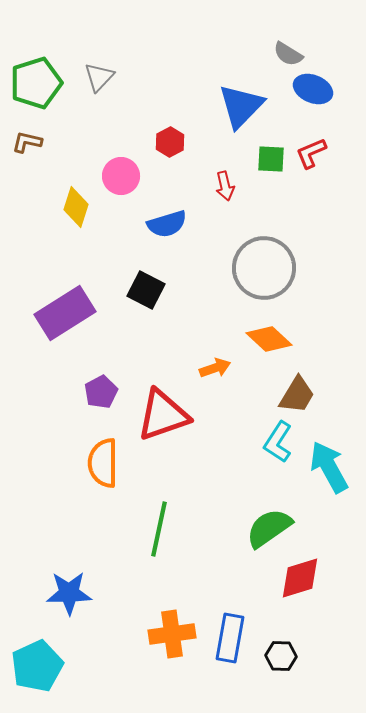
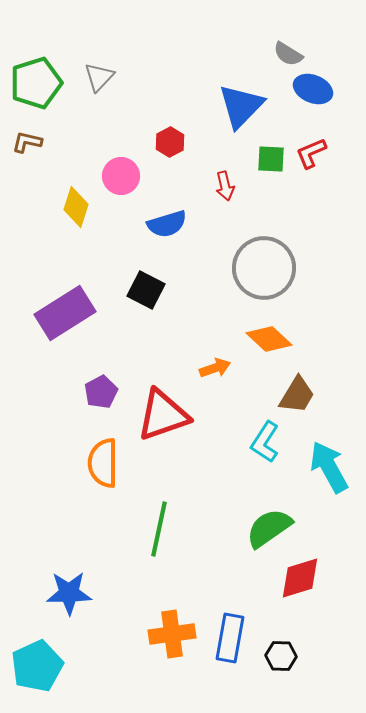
cyan L-shape: moved 13 px left
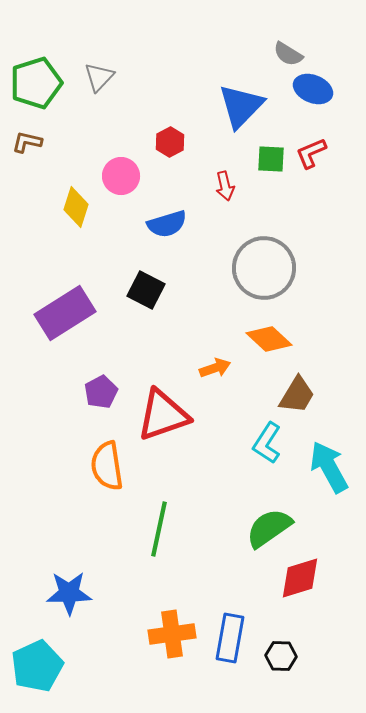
cyan L-shape: moved 2 px right, 1 px down
orange semicircle: moved 4 px right, 3 px down; rotated 9 degrees counterclockwise
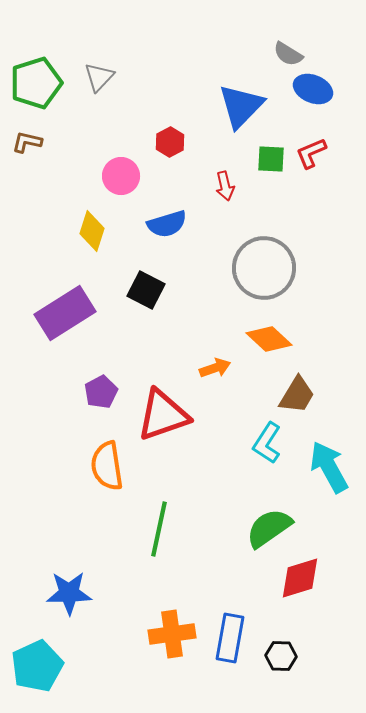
yellow diamond: moved 16 px right, 24 px down
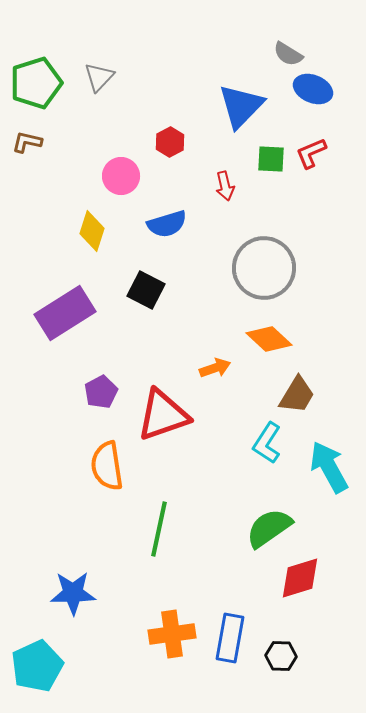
blue star: moved 4 px right
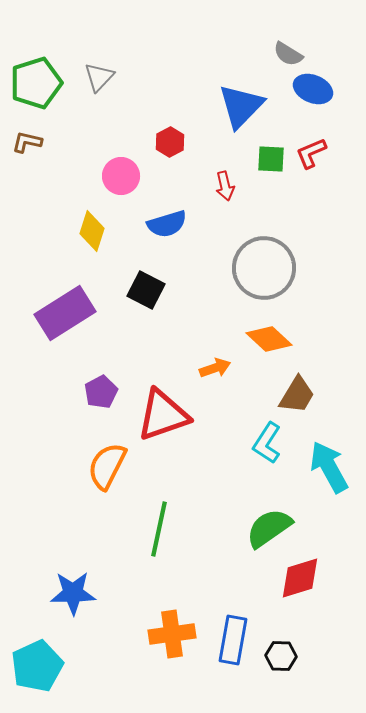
orange semicircle: rotated 36 degrees clockwise
blue rectangle: moved 3 px right, 2 px down
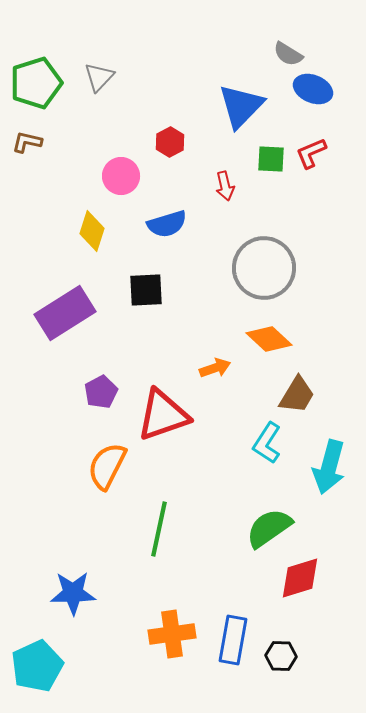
black square: rotated 30 degrees counterclockwise
cyan arrow: rotated 136 degrees counterclockwise
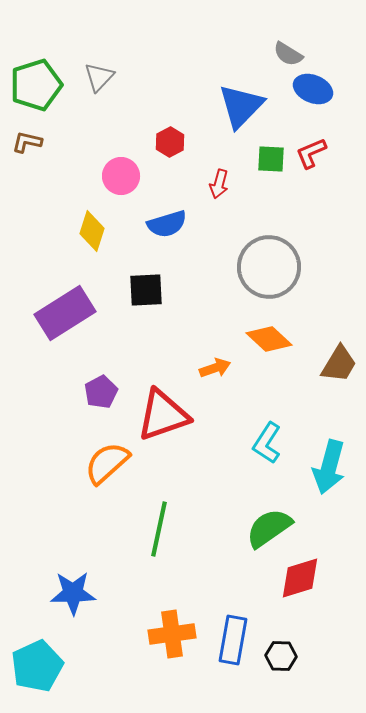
green pentagon: moved 2 px down
red arrow: moved 6 px left, 2 px up; rotated 28 degrees clockwise
gray circle: moved 5 px right, 1 px up
brown trapezoid: moved 42 px right, 31 px up
orange semicircle: moved 3 px up; rotated 21 degrees clockwise
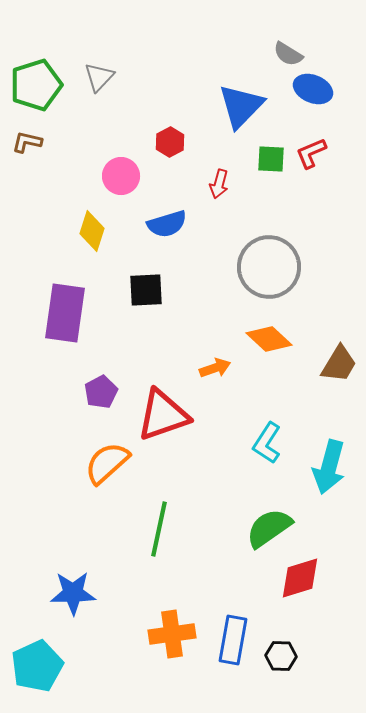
purple rectangle: rotated 50 degrees counterclockwise
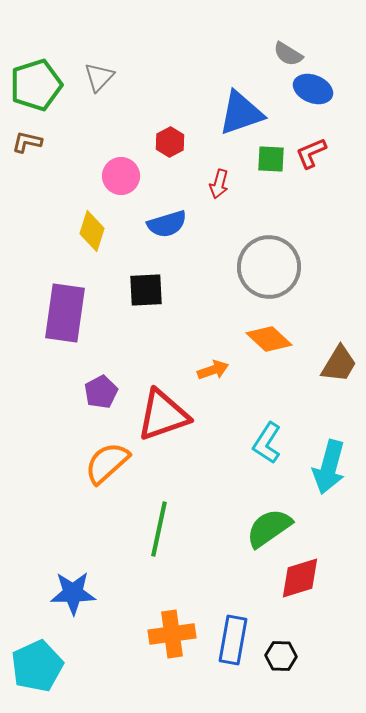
blue triangle: moved 7 px down; rotated 27 degrees clockwise
orange arrow: moved 2 px left, 2 px down
